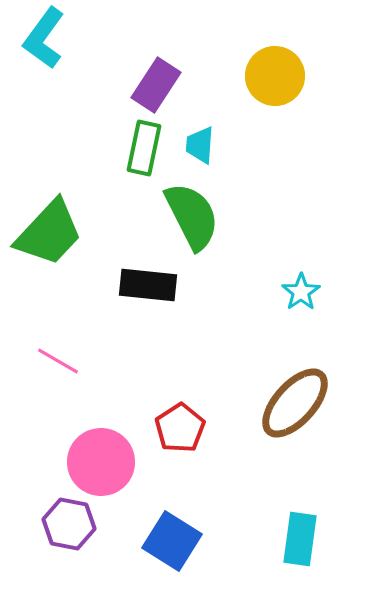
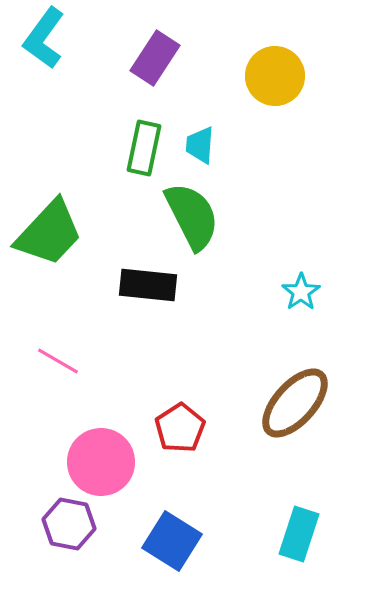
purple rectangle: moved 1 px left, 27 px up
cyan rectangle: moved 1 px left, 5 px up; rotated 10 degrees clockwise
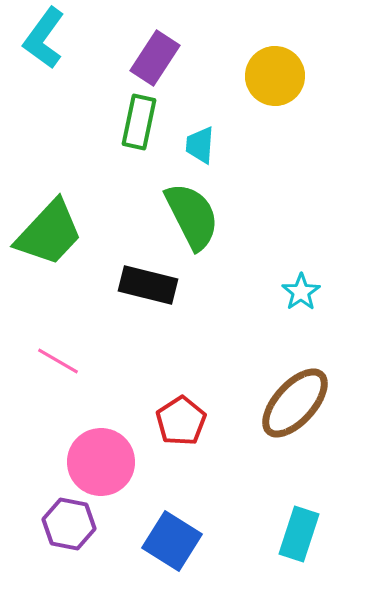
green rectangle: moved 5 px left, 26 px up
black rectangle: rotated 8 degrees clockwise
red pentagon: moved 1 px right, 7 px up
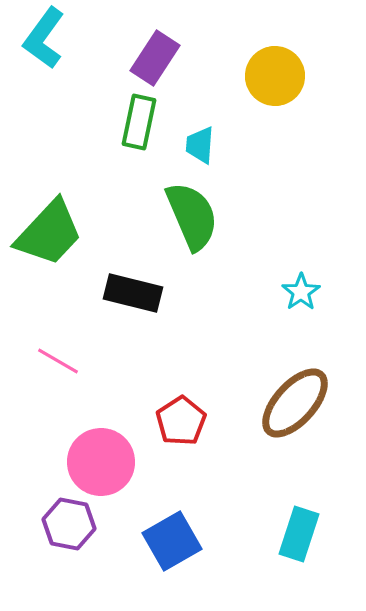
green semicircle: rotated 4 degrees clockwise
black rectangle: moved 15 px left, 8 px down
blue square: rotated 28 degrees clockwise
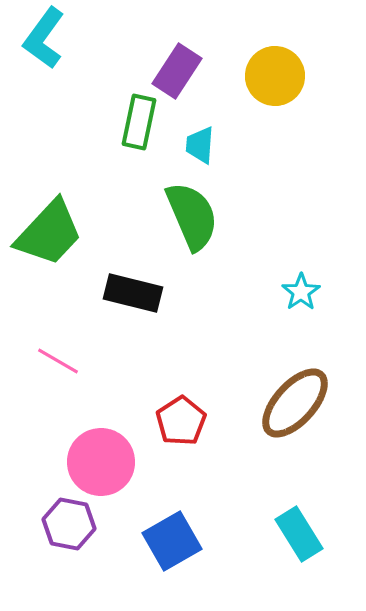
purple rectangle: moved 22 px right, 13 px down
cyan rectangle: rotated 50 degrees counterclockwise
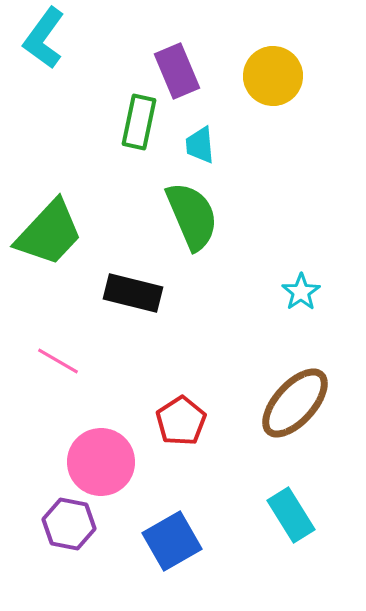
purple rectangle: rotated 56 degrees counterclockwise
yellow circle: moved 2 px left
cyan trapezoid: rotated 9 degrees counterclockwise
cyan rectangle: moved 8 px left, 19 px up
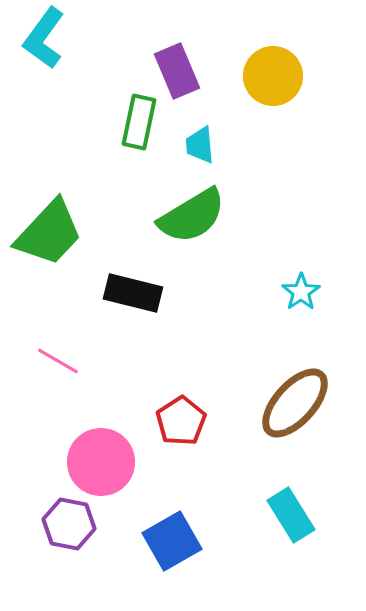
green semicircle: rotated 82 degrees clockwise
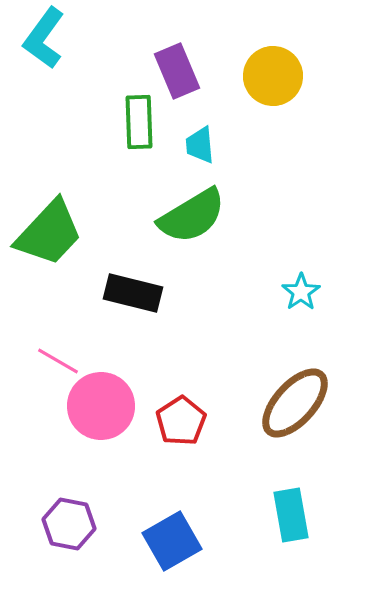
green rectangle: rotated 14 degrees counterclockwise
pink circle: moved 56 px up
cyan rectangle: rotated 22 degrees clockwise
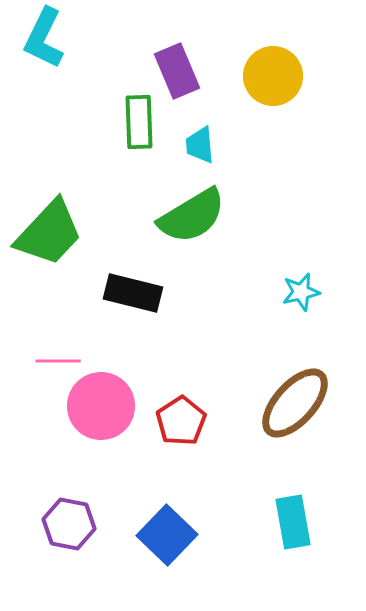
cyan L-shape: rotated 10 degrees counterclockwise
cyan star: rotated 21 degrees clockwise
pink line: rotated 30 degrees counterclockwise
cyan rectangle: moved 2 px right, 7 px down
blue square: moved 5 px left, 6 px up; rotated 16 degrees counterclockwise
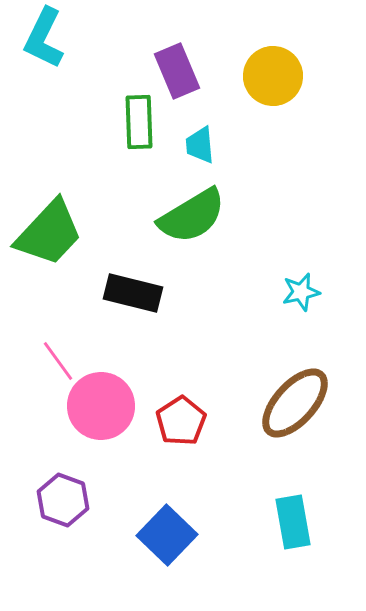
pink line: rotated 54 degrees clockwise
purple hexagon: moved 6 px left, 24 px up; rotated 9 degrees clockwise
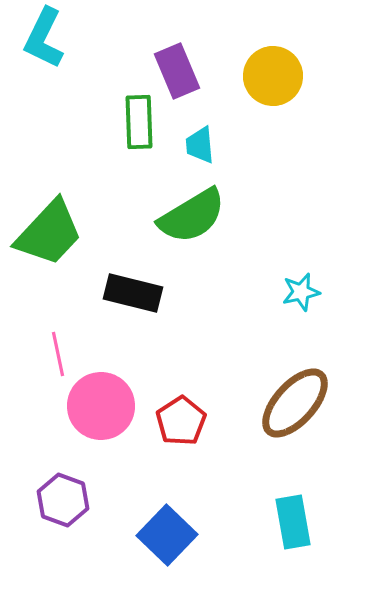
pink line: moved 7 px up; rotated 24 degrees clockwise
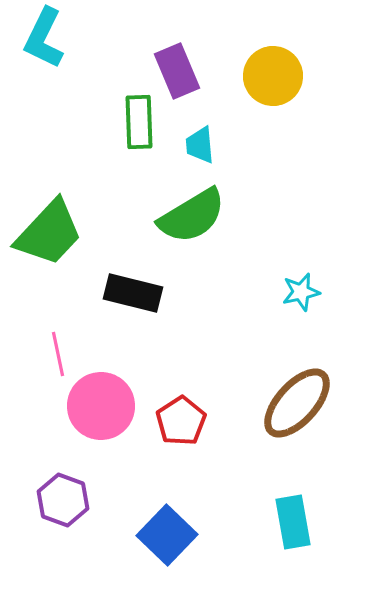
brown ellipse: moved 2 px right
